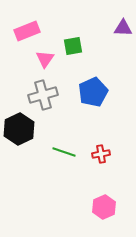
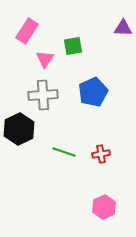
pink rectangle: rotated 35 degrees counterclockwise
gray cross: rotated 12 degrees clockwise
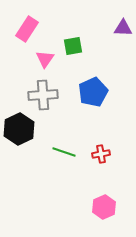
pink rectangle: moved 2 px up
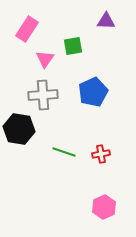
purple triangle: moved 17 px left, 7 px up
black hexagon: rotated 24 degrees counterclockwise
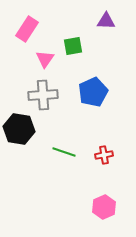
red cross: moved 3 px right, 1 px down
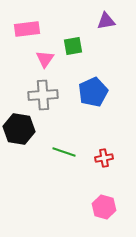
purple triangle: rotated 12 degrees counterclockwise
pink rectangle: rotated 50 degrees clockwise
red cross: moved 3 px down
pink hexagon: rotated 20 degrees counterclockwise
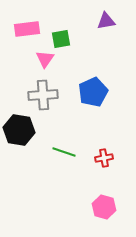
green square: moved 12 px left, 7 px up
black hexagon: moved 1 px down
